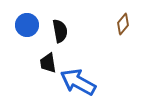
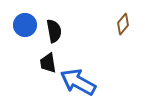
blue circle: moved 2 px left
black semicircle: moved 6 px left
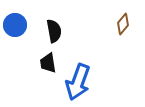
blue circle: moved 10 px left
blue arrow: rotated 99 degrees counterclockwise
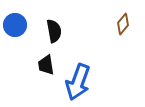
black trapezoid: moved 2 px left, 2 px down
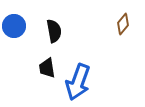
blue circle: moved 1 px left, 1 px down
black trapezoid: moved 1 px right, 3 px down
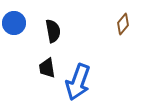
blue circle: moved 3 px up
black semicircle: moved 1 px left
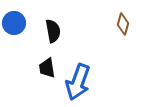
brown diamond: rotated 25 degrees counterclockwise
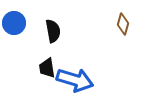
blue arrow: moved 3 px left, 2 px up; rotated 93 degrees counterclockwise
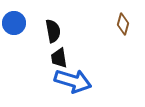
black trapezoid: moved 12 px right, 10 px up
blue arrow: moved 2 px left, 1 px down
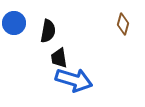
black semicircle: moved 5 px left; rotated 20 degrees clockwise
blue arrow: moved 1 px right, 1 px up
